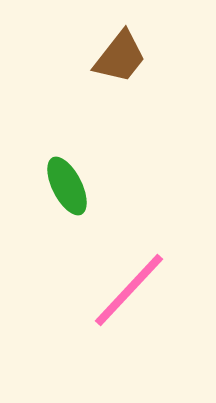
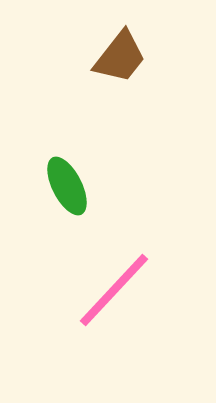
pink line: moved 15 px left
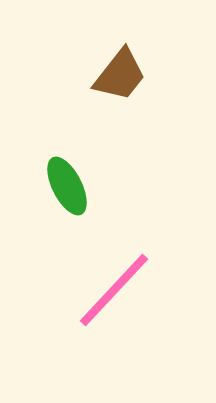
brown trapezoid: moved 18 px down
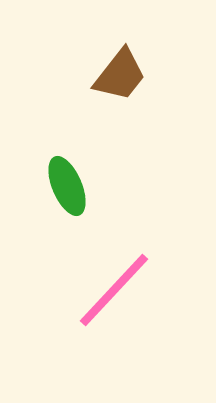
green ellipse: rotated 4 degrees clockwise
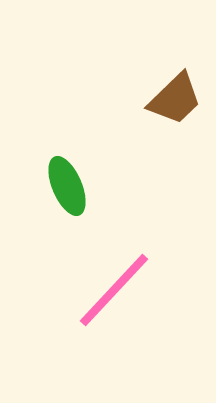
brown trapezoid: moved 55 px right, 24 px down; rotated 8 degrees clockwise
